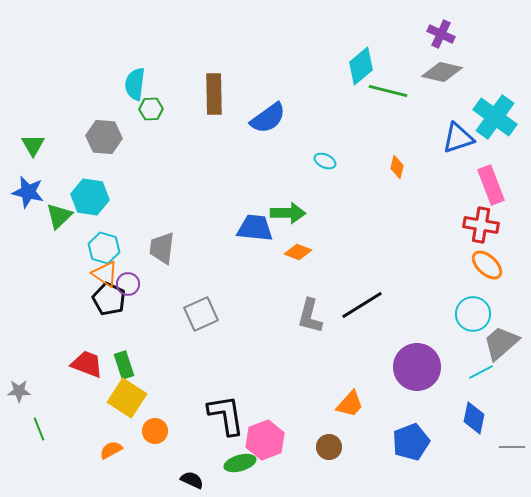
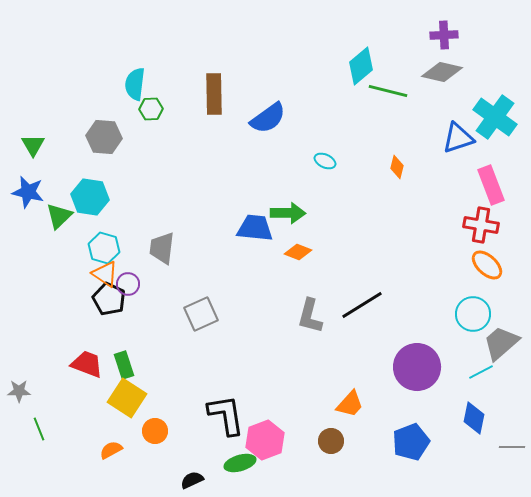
purple cross at (441, 34): moved 3 px right, 1 px down; rotated 28 degrees counterclockwise
brown circle at (329, 447): moved 2 px right, 6 px up
black semicircle at (192, 480): rotated 50 degrees counterclockwise
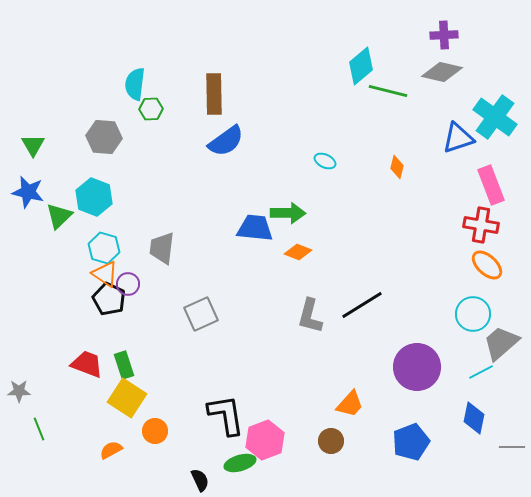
blue semicircle at (268, 118): moved 42 px left, 23 px down
cyan hexagon at (90, 197): moved 4 px right; rotated 12 degrees clockwise
black semicircle at (192, 480): moved 8 px right; rotated 90 degrees clockwise
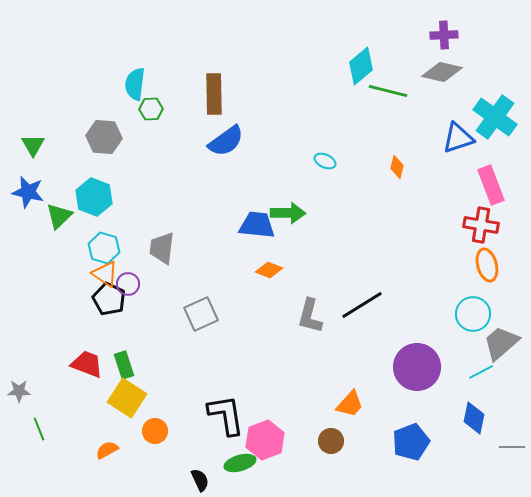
blue trapezoid at (255, 228): moved 2 px right, 3 px up
orange diamond at (298, 252): moved 29 px left, 18 px down
orange ellipse at (487, 265): rotated 32 degrees clockwise
orange semicircle at (111, 450): moved 4 px left
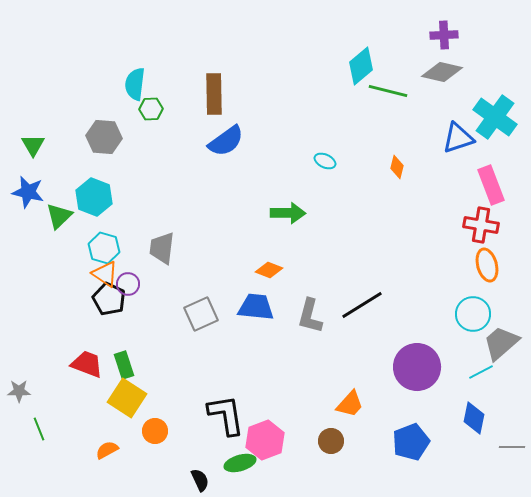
blue trapezoid at (257, 225): moved 1 px left, 82 px down
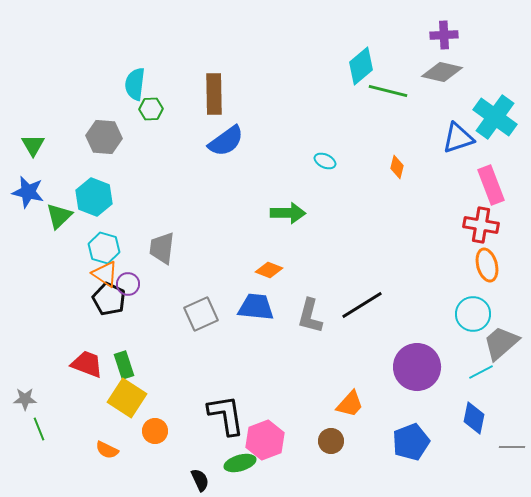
gray star at (19, 391): moved 6 px right, 8 px down
orange semicircle at (107, 450): rotated 125 degrees counterclockwise
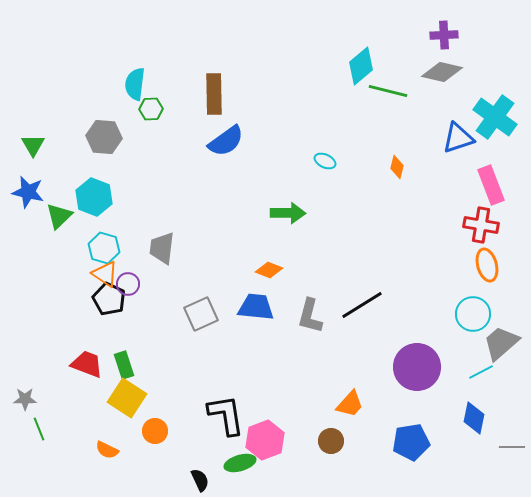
blue pentagon at (411, 442): rotated 12 degrees clockwise
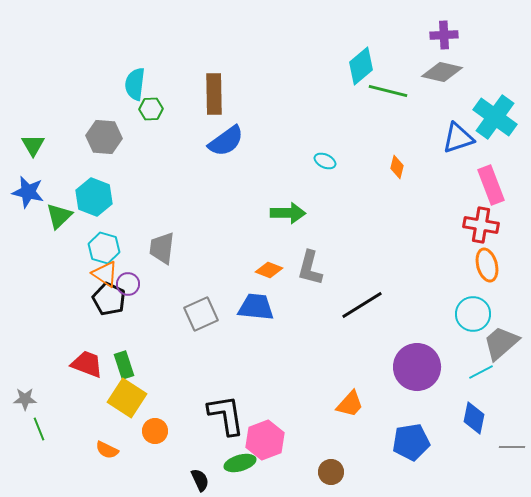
gray L-shape at (310, 316): moved 48 px up
brown circle at (331, 441): moved 31 px down
